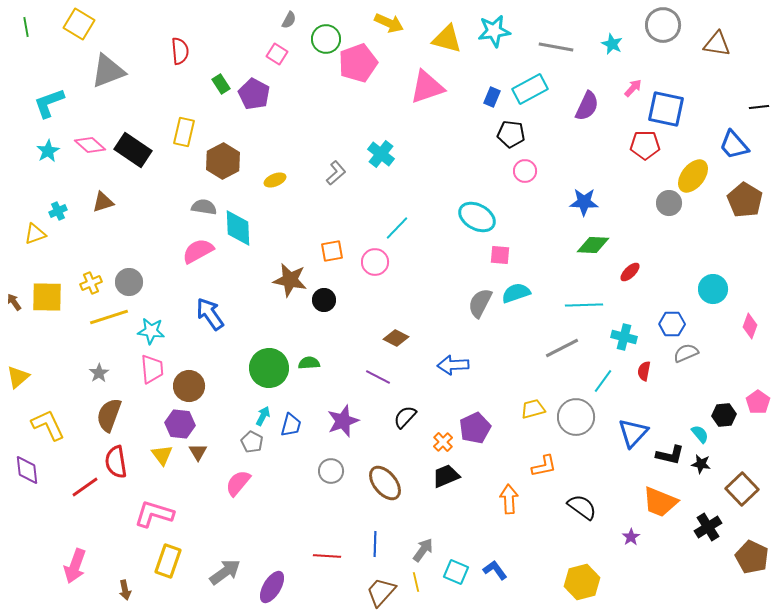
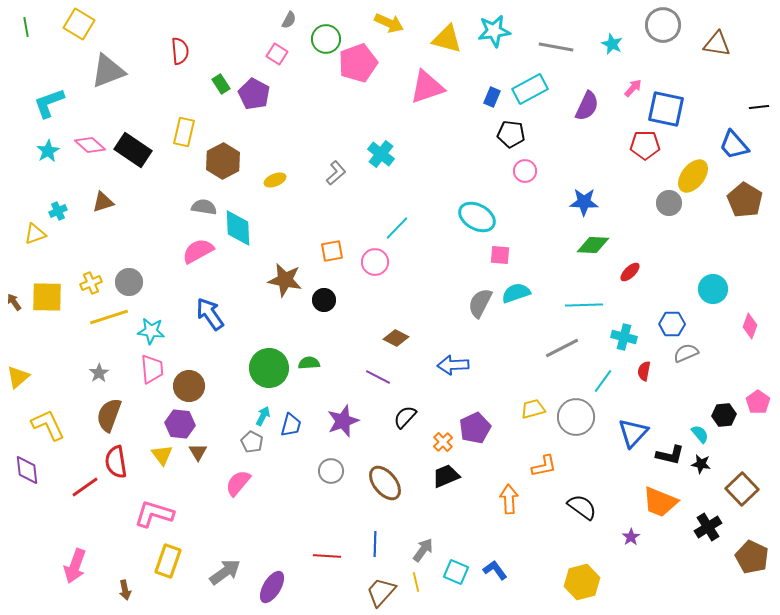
brown star at (290, 280): moved 5 px left
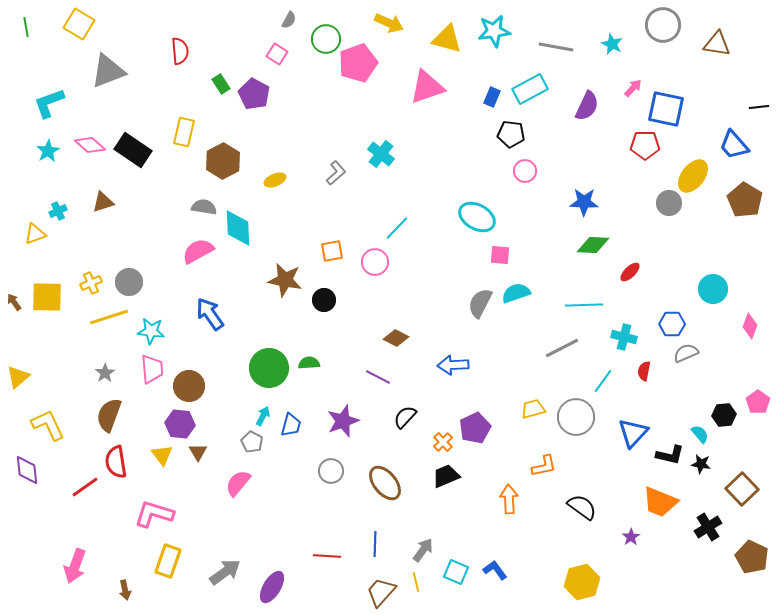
gray star at (99, 373): moved 6 px right
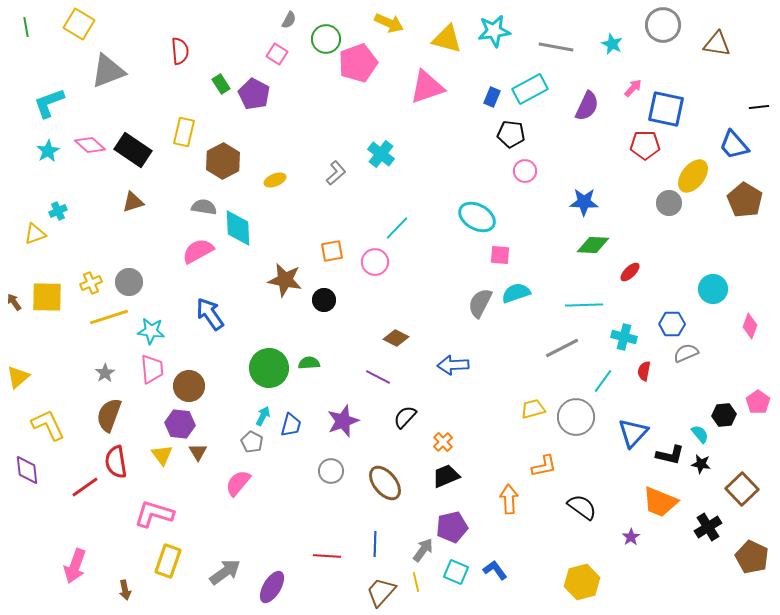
brown triangle at (103, 202): moved 30 px right
purple pentagon at (475, 428): moved 23 px left, 99 px down; rotated 12 degrees clockwise
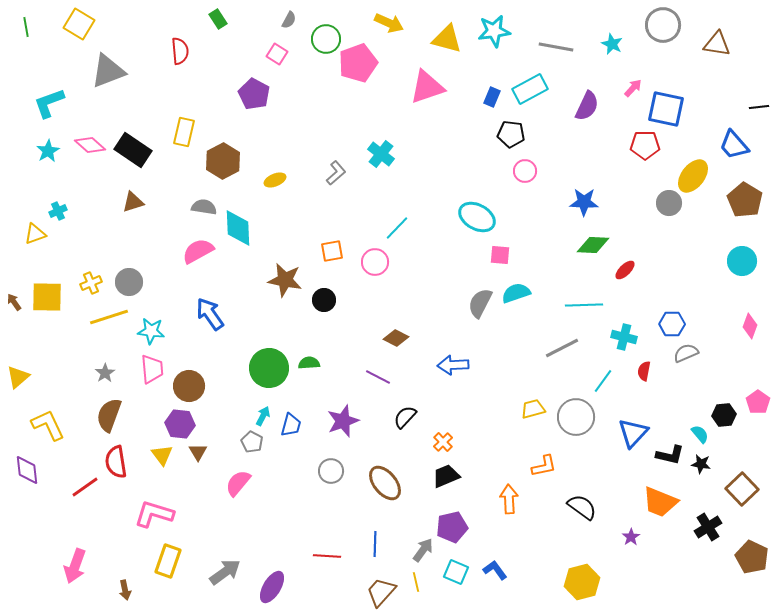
green rectangle at (221, 84): moved 3 px left, 65 px up
red ellipse at (630, 272): moved 5 px left, 2 px up
cyan circle at (713, 289): moved 29 px right, 28 px up
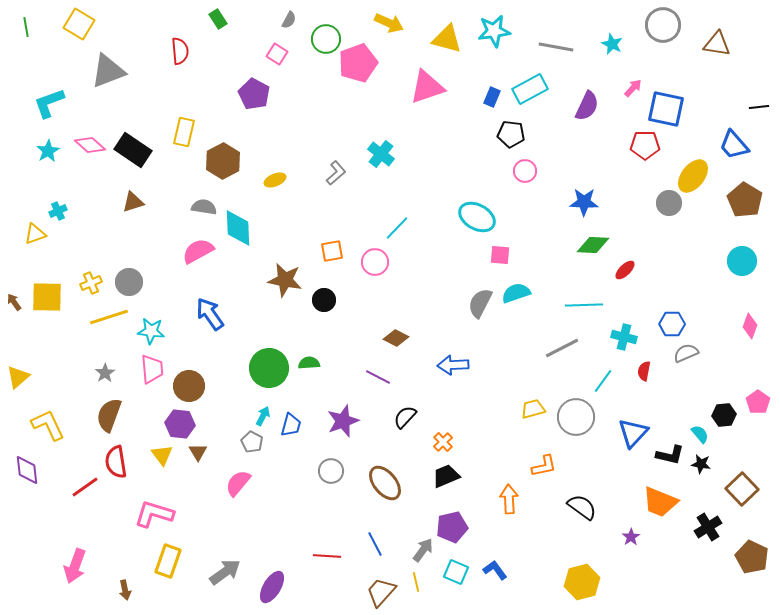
blue line at (375, 544): rotated 30 degrees counterclockwise
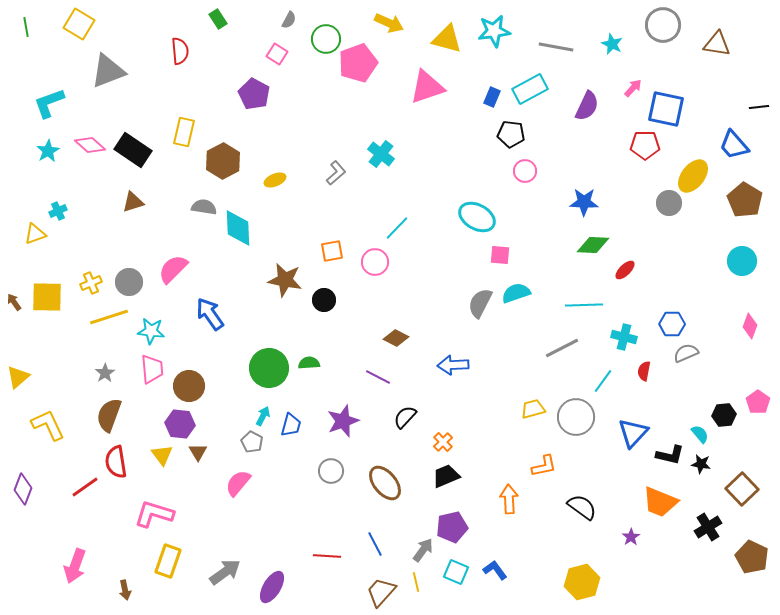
pink semicircle at (198, 251): moved 25 px left, 18 px down; rotated 16 degrees counterclockwise
purple diamond at (27, 470): moved 4 px left, 19 px down; rotated 28 degrees clockwise
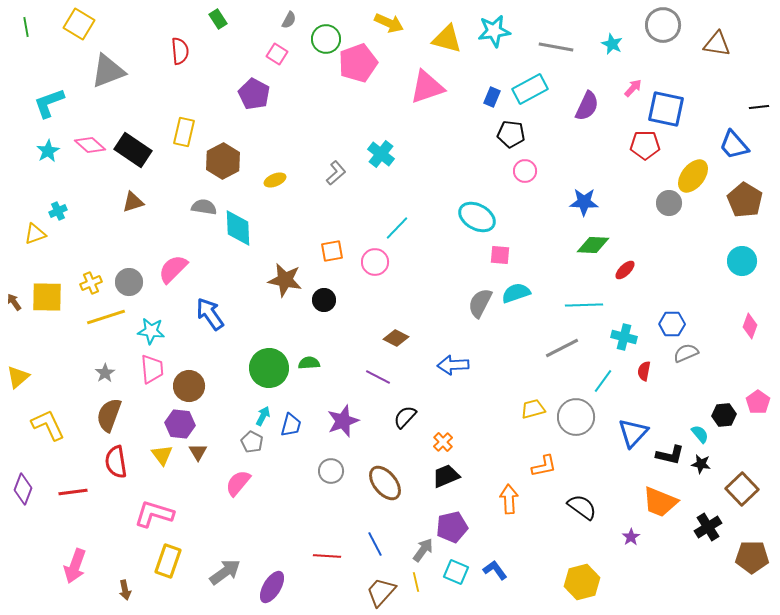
yellow line at (109, 317): moved 3 px left
red line at (85, 487): moved 12 px left, 5 px down; rotated 28 degrees clockwise
brown pentagon at (752, 557): rotated 24 degrees counterclockwise
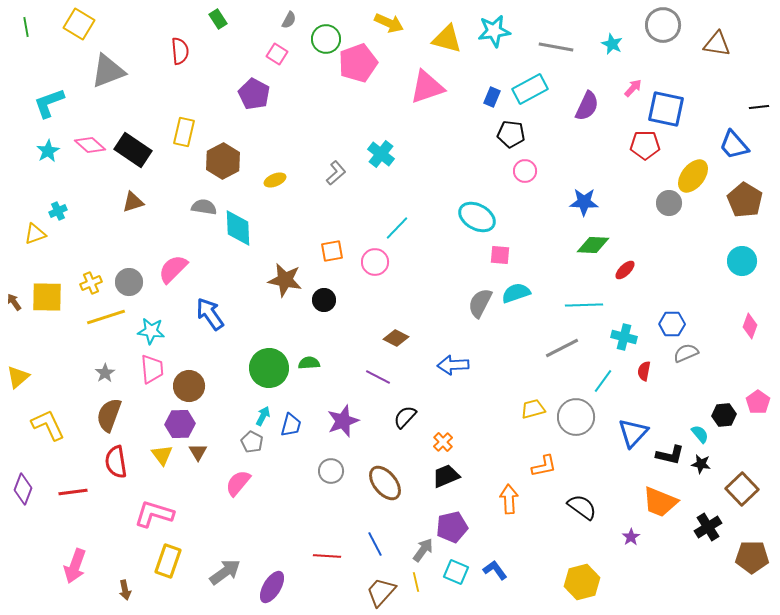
purple hexagon at (180, 424): rotated 8 degrees counterclockwise
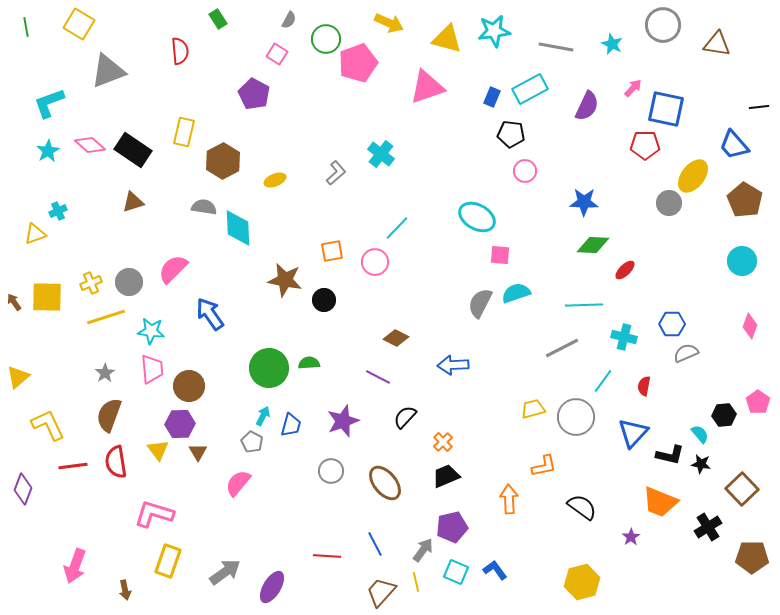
red semicircle at (644, 371): moved 15 px down
yellow triangle at (162, 455): moved 4 px left, 5 px up
red line at (73, 492): moved 26 px up
